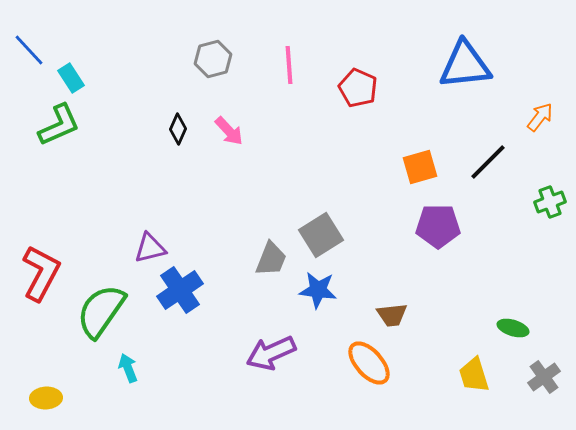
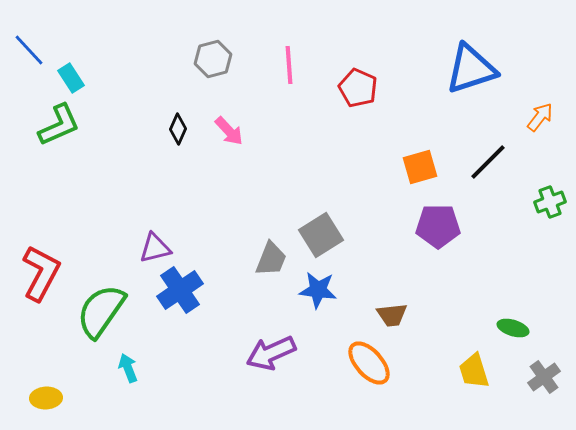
blue triangle: moved 6 px right, 4 px down; rotated 12 degrees counterclockwise
purple triangle: moved 5 px right
yellow trapezoid: moved 4 px up
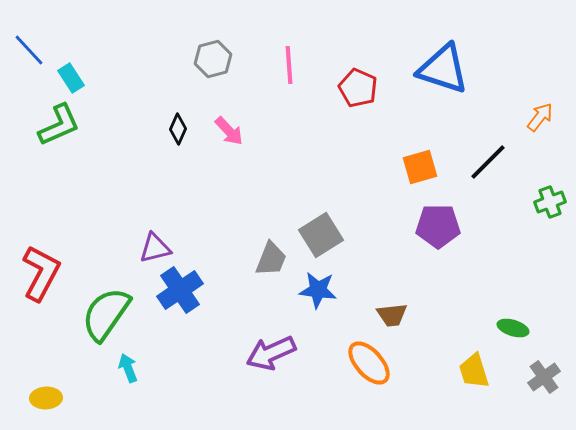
blue triangle: moved 28 px left; rotated 36 degrees clockwise
green semicircle: moved 5 px right, 3 px down
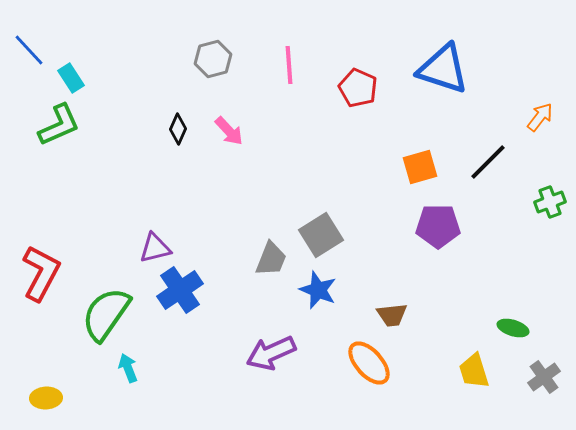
blue star: rotated 15 degrees clockwise
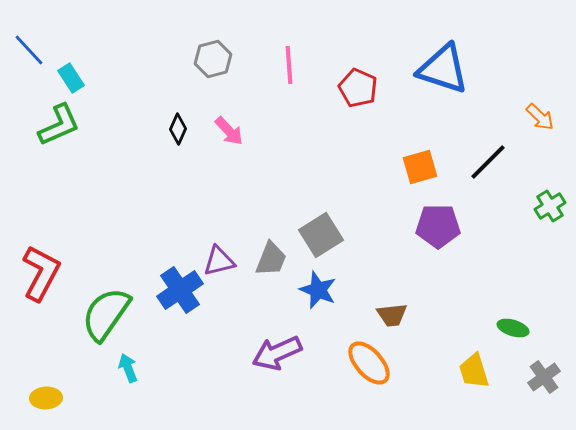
orange arrow: rotated 96 degrees clockwise
green cross: moved 4 px down; rotated 12 degrees counterclockwise
purple triangle: moved 64 px right, 13 px down
purple arrow: moved 6 px right
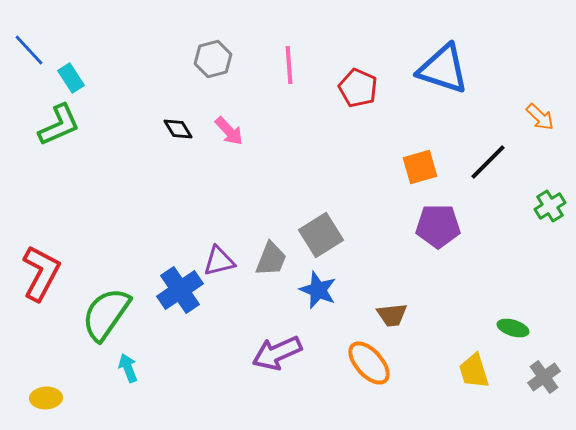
black diamond: rotated 56 degrees counterclockwise
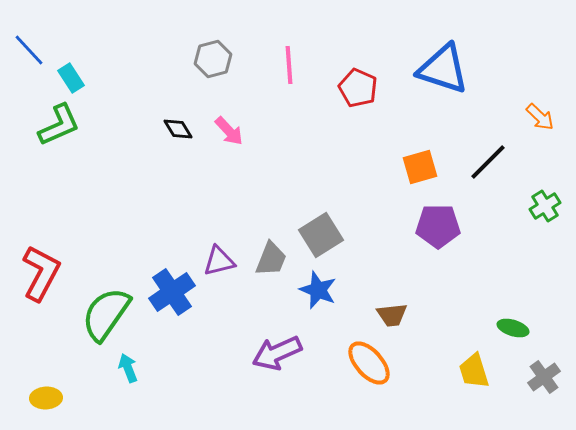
green cross: moved 5 px left
blue cross: moved 8 px left, 2 px down
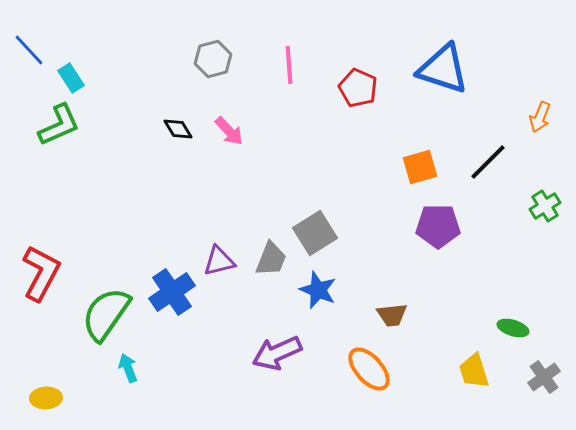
orange arrow: rotated 68 degrees clockwise
gray square: moved 6 px left, 2 px up
orange ellipse: moved 6 px down
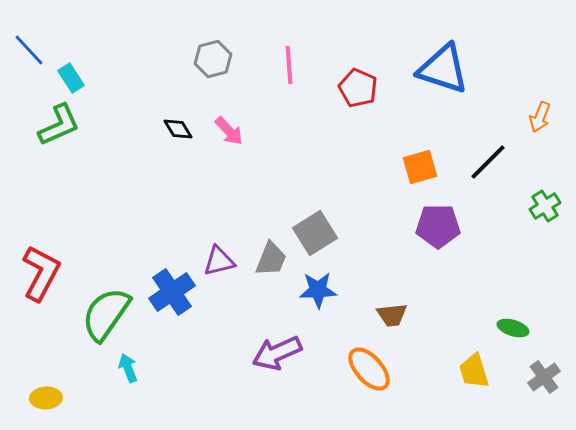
blue star: rotated 24 degrees counterclockwise
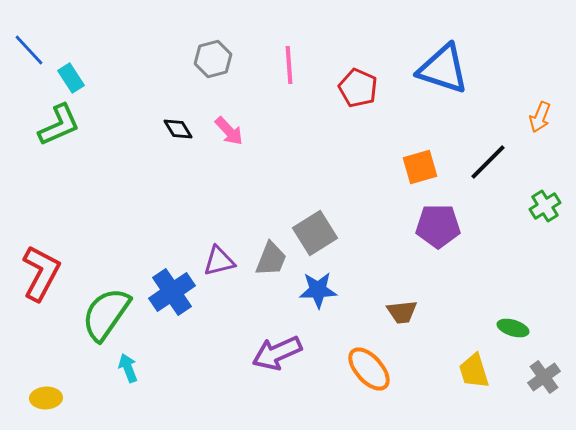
brown trapezoid: moved 10 px right, 3 px up
